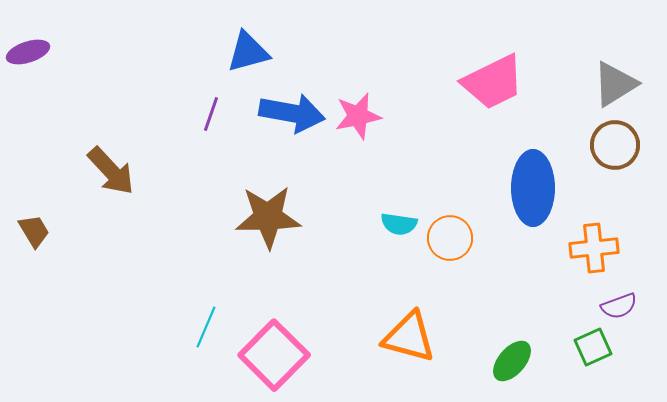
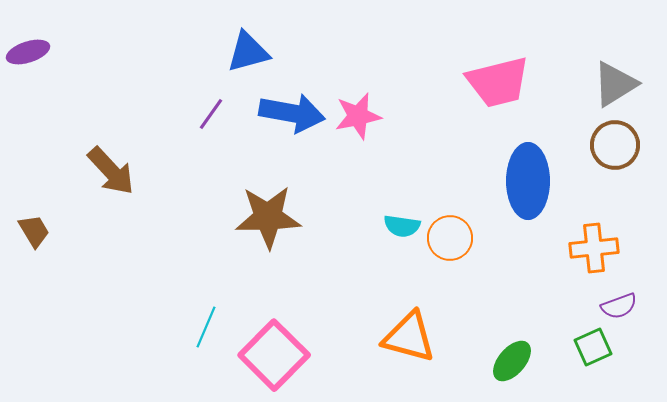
pink trapezoid: moved 5 px right; rotated 12 degrees clockwise
purple line: rotated 16 degrees clockwise
blue ellipse: moved 5 px left, 7 px up
cyan semicircle: moved 3 px right, 2 px down
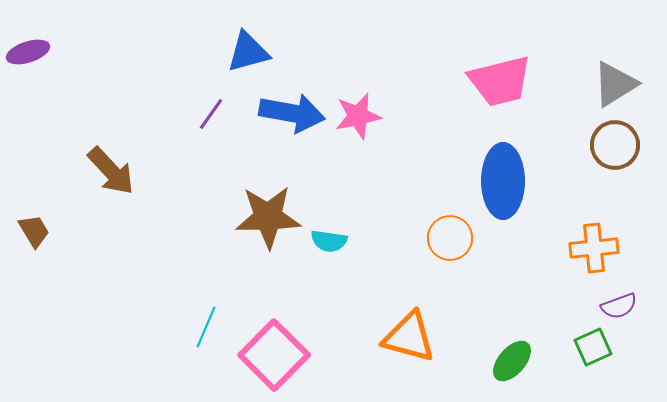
pink trapezoid: moved 2 px right, 1 px up
blue ellipse: moved 25 px left
cyan semicircle: moved 73 px left, 15 px down
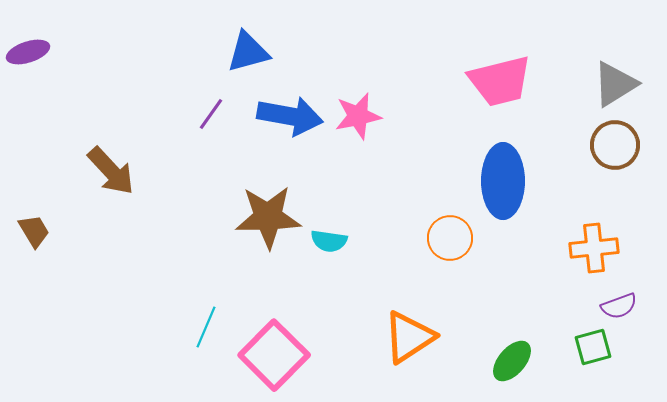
blue arrow: moved 2 px left, 3 px down
orange triangle: rotated 48 degrees counterclockwise
green square: rotated 9 degrees clockwise
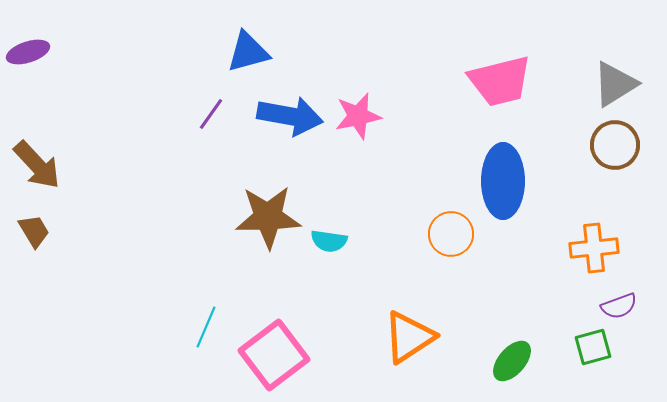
brown arrow: moved 74 px left, 6 px up
orange circle: moved 1 px right, 4 px up
pink square: rotated 8 degrees clockwise
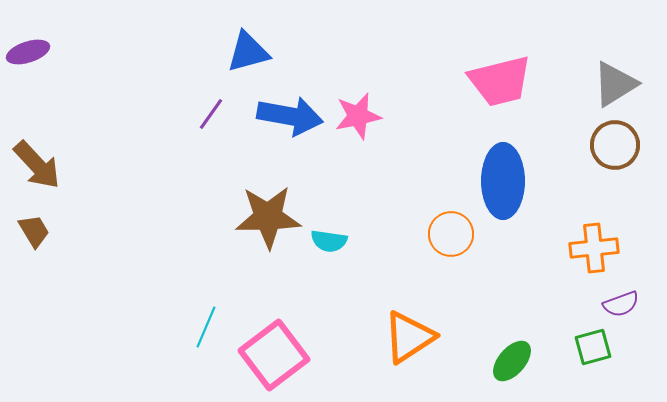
purple semicircle: moved 2 px right, 2 px up
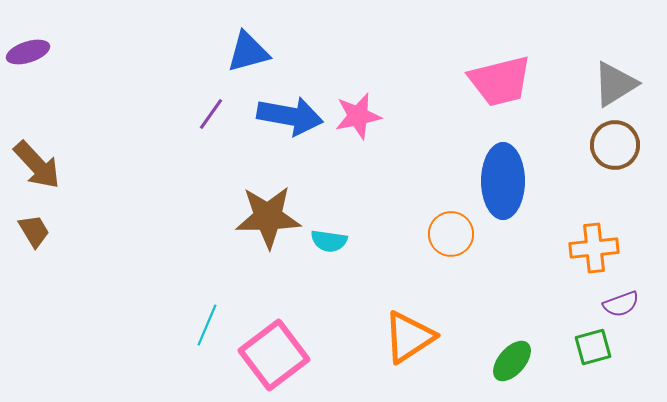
cyan line: moved 1 px right, 2 px up
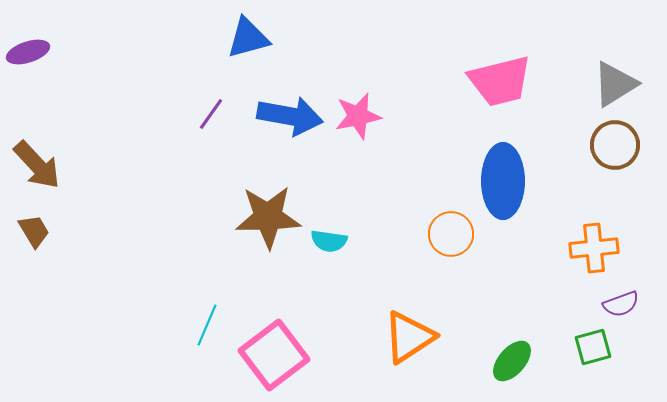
blue triangle: moved 14 px up
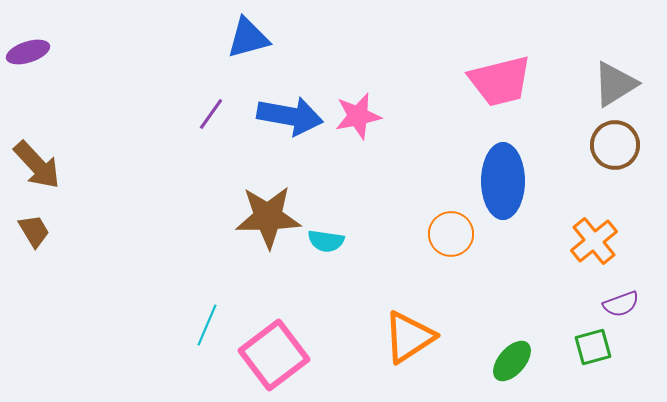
cyan semicircle: moved 3 px left
orange cross: moved 7 px up; rotated 33 degrees counterclockwise
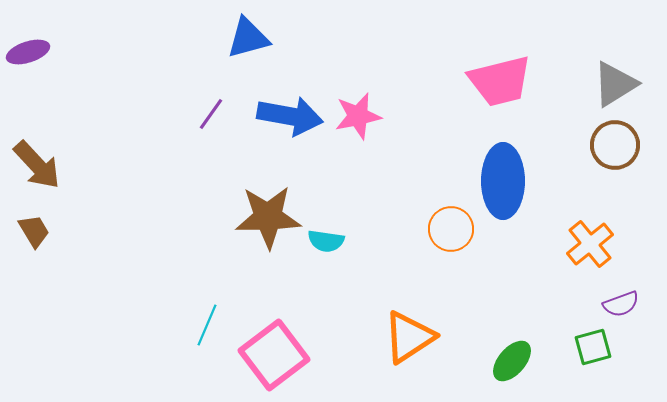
orange circle: moved 5 px up
orange cross: moved 4 px left, 3 px down
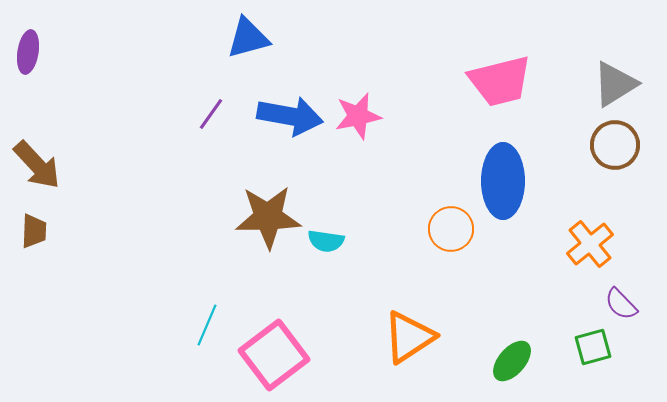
purple ellipse: rotated 63 degrees counterclockwise
brown trapezoid: rotated 33 degrees clockwise
purple semicircle: rotated 66 degrees clockwise
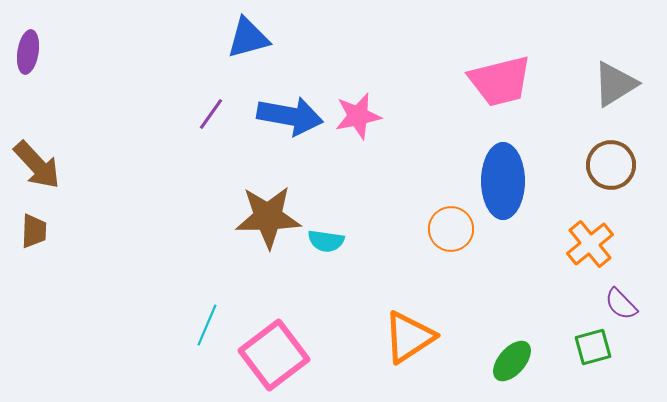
brown circle: moved 4 px left, 20 px down
